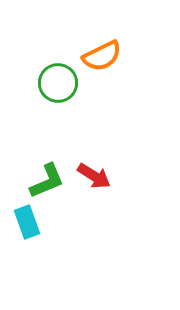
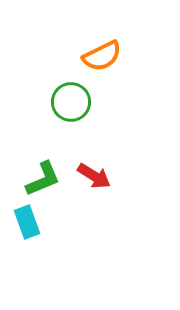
green circle: moved 13 px right, 19 px down
green L-shape: moved 4 px left, 2 px up
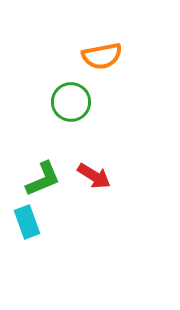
orange semicircle: rotated 15 degrees clockwise
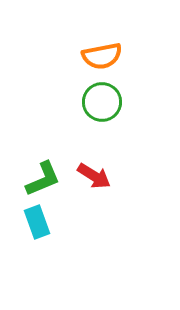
green circle: moved 31 px right
cyan rectangle: moved 10 px right
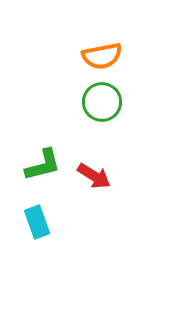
green L-shape: moved 14 px up; rotated 9 degrees clockwise
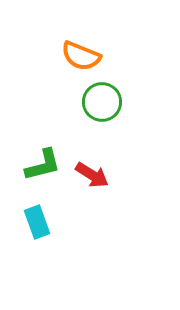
orange semicircle: moved 21 px left; rotated 33 degrees clockwise
red arrow: moved 2 px left, 1 px up
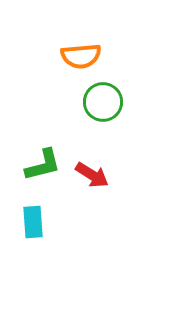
orange semicircle: rotated 27 degrees counterclockwise
green circle: moved 1 px right
cyan rectangle: moved 4 px left; rotated 16 degrees clockwise
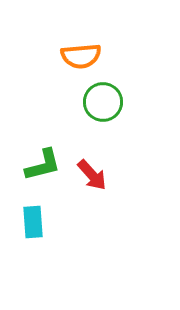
red arrow: rotated 16 degrees clockwise
